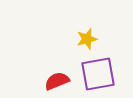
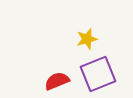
purple square: rotated 12 degrees counterclockwise
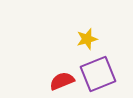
red semicircle: moved 5 px right
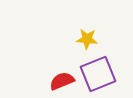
yellow star: rotated 20 degrees clockwise
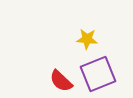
red semicircle: moved 1 px left; rotated 115 degrees counterclockwise
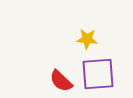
purple square: rotated 18 degrees clockwise
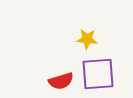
red semicircle: rotated 60 degrees counterclockwise
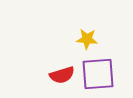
red semicircle: moved 1 px right, 6 px up
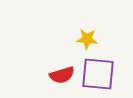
purple square: rotated 9 degrees clockwise
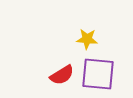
red semicircle: rotated 15 degrees counterclockwise
